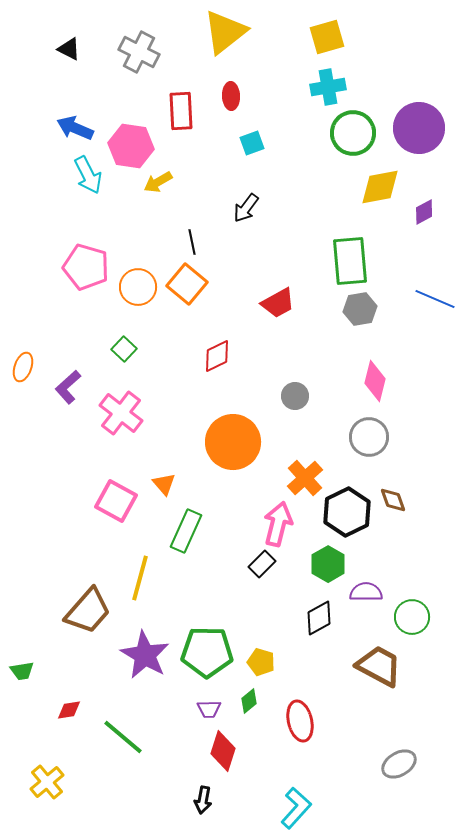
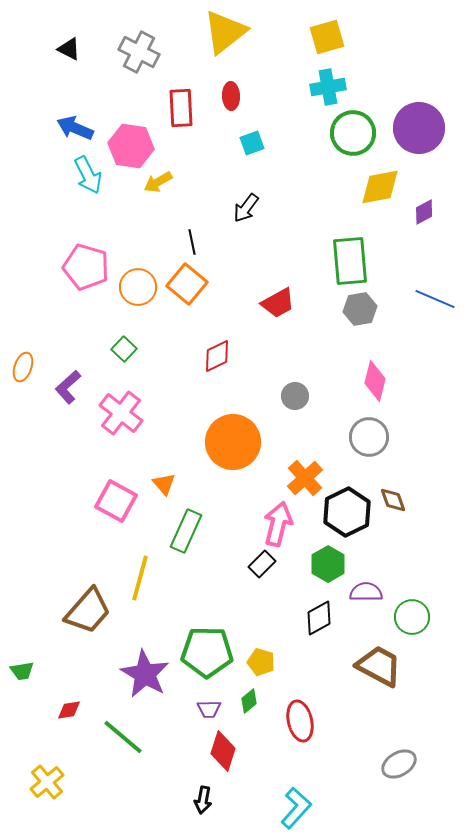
red rectangle at (181, 111): moved 3 px up
purple star at (145, 655): moved 19 px down
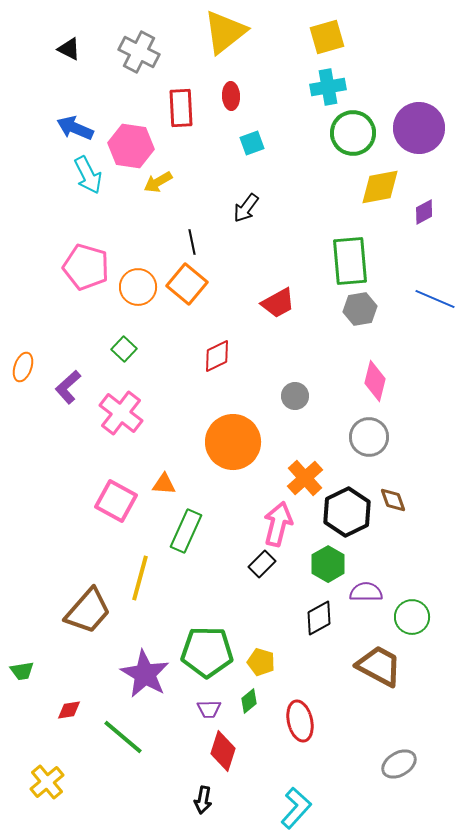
orange triangle at (164, 484): rotated 45 degrees counterclockwise
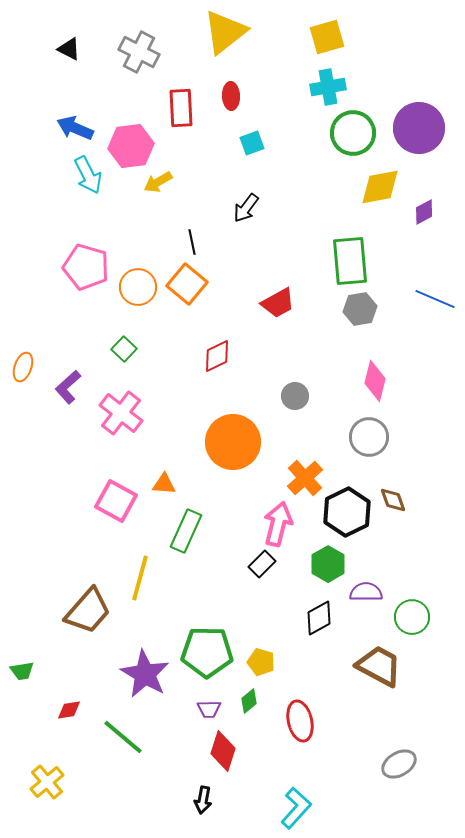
pink hexagon at (131, 146): rotated 15 degrees counterclockwise
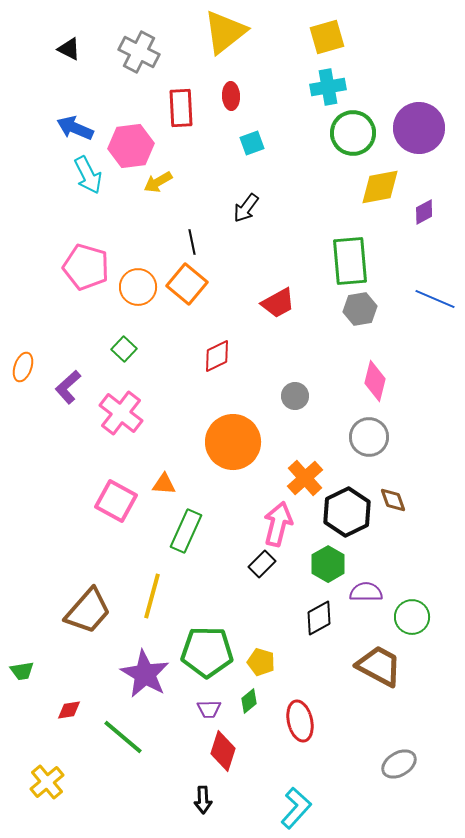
yellow line at (140, 578): moved 12 px right, 18 px down
black arrow at (203, 800): rotated 12 degrees counterclockwise
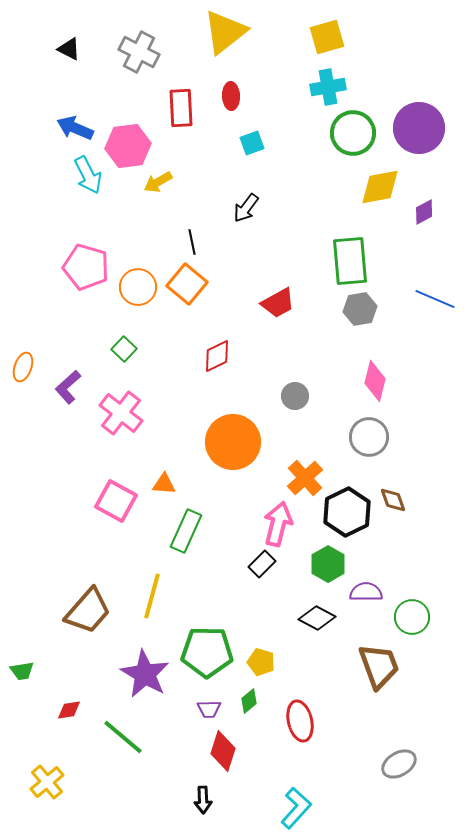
pink hexagon at (131, 146): moved 3 px left
black diamond at (319, 618): moved 2 px left; rotated 57 degrees clockwise
brown trapezoid at (379, 666): rotated 42 degrees clockwise
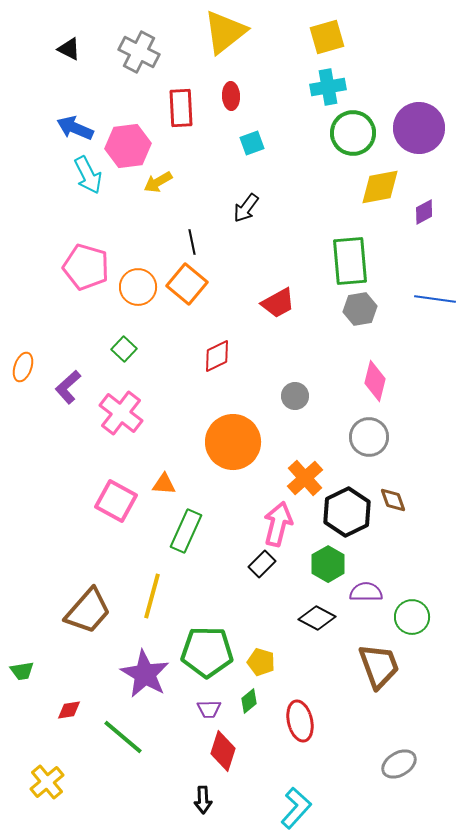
blue line at (435, 299): rotated 15 degrees counterclockwise
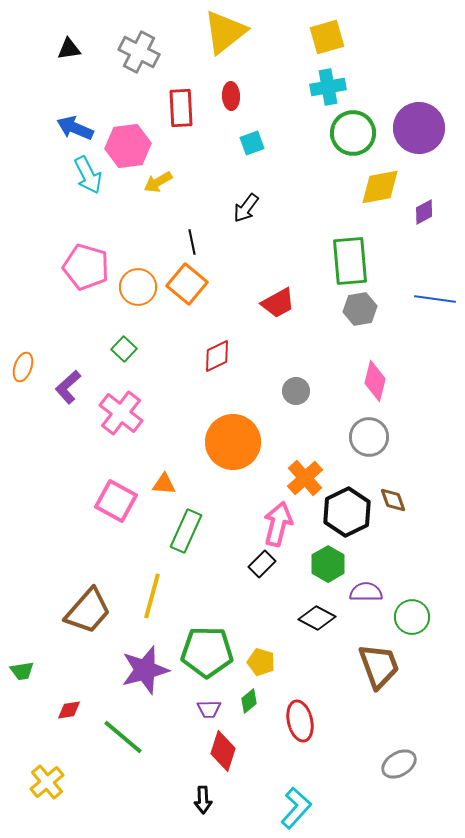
black triangle at (69, 49): rotated 35 degrees counterclockwise
gray circle at (295, 396): moved 1 px right, 5 px up
purple star at (145, 674): moved 4 px up; rotated 27 degrees clockwise
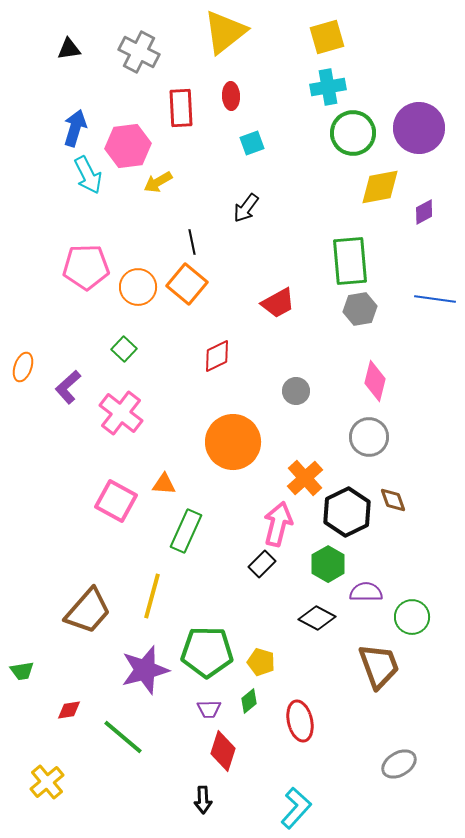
blue arrow at (75, 128): rotated 84 degrees clockwise
pink pentagon at (86, 267): rotated 18 degrees counterclockwise
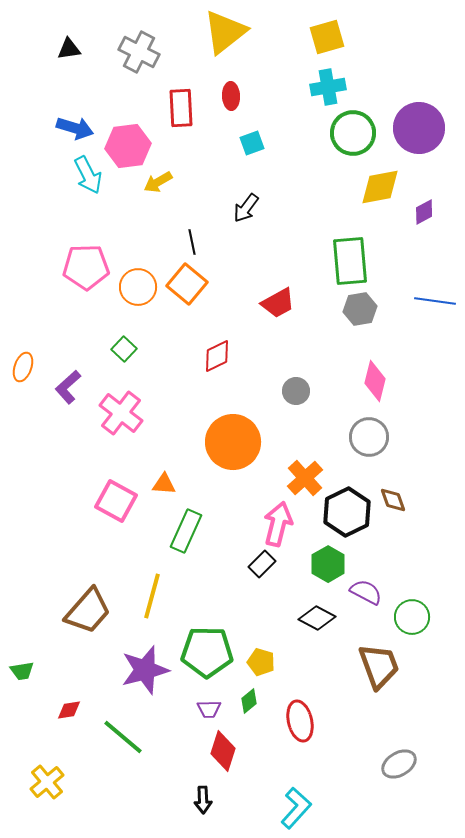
blue arrow at (75, 128): rotated 90 degrees clockwise
blue line at (435, 299): moved 2 px down
purple semicircle at (366, 592): rotated 28 degrees clockwise
